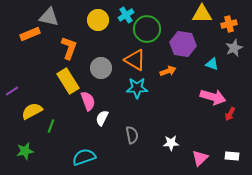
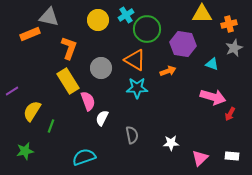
yellow semicircle: rotated 30 degrees counterclockwise
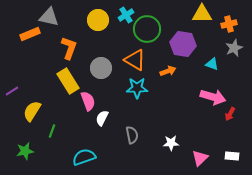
green line: moved 1 px right, 5 px down
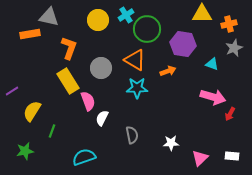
orange rectangle: rotated 12 degrees clockwise
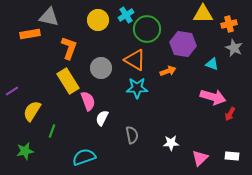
yellow triangle: moved 1 px right
gray star: rotated 24 degrees counterclockwise
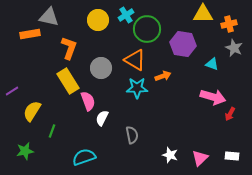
orange arrow: moved 5 px left, 5 px down
white star: moved 1 px left, 12 px down; rotated 21 degrees clockwise
